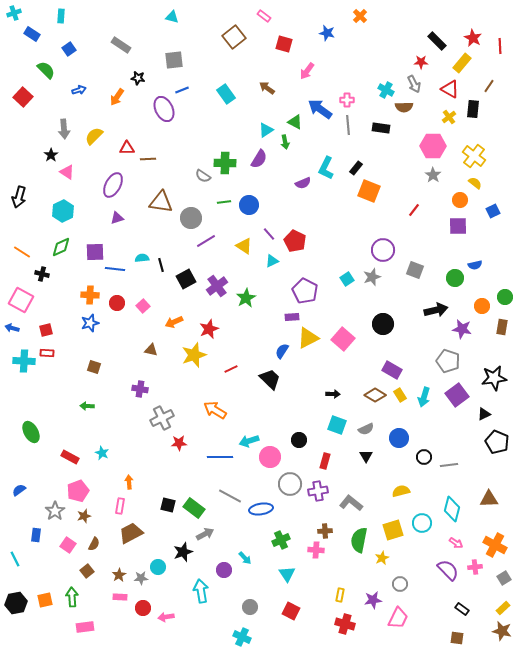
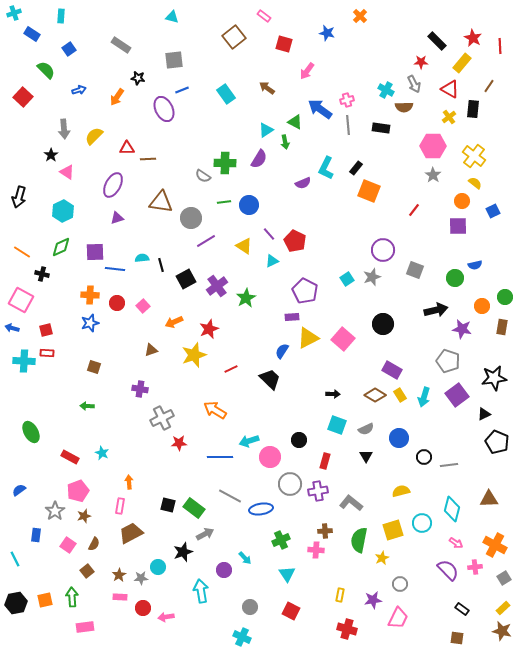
pink cross at (347, 100): rotated 16 degrees counterclockwise
orange circle at (460, 200): moved 2 px right, 1 px down
brown triangle at (151, 350): rotated 32 degrees counterclockwise
red cross at (345, 624): moved 2 px right, 5 px down
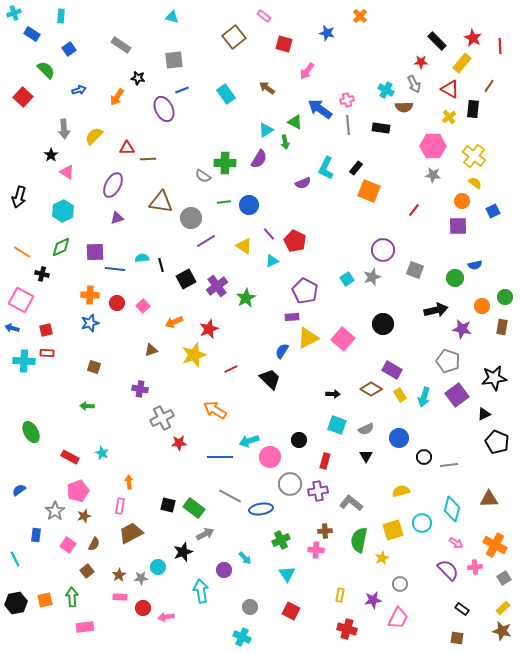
gray star at (433, 175): rotated 28 degrees counterclockwise
brown diamond at (375, 395): moved 4 px left, 6 px up
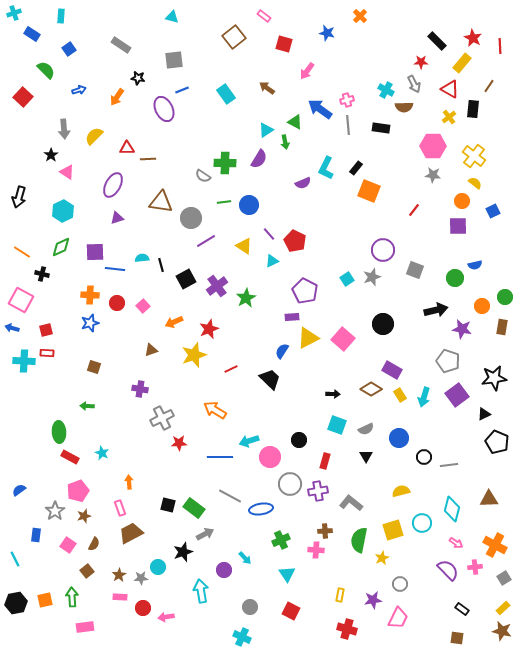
green ellipse at (31, 432): moved 28 px right; rotated 25 degrees clockwise
pink rectangle at (120, 506): moved 2 px down; rotated 28 degrees counterclockwise
